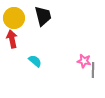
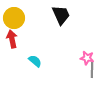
black trapezoid: moved 18 px right, 1 px up; rotated 10 degrees counterclockwise
pink star: moved 3 px right, 3 px up
gray line: moved 1 px left
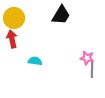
black trapezoid: rotated 55 degrees clockwise
cyan semicircle: rotated 32 degrees counterclockwise
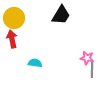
cyan semicircle: moved 2 px down
